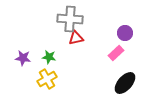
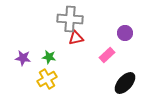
pink rectangle: moved 9 px left, 2 px down
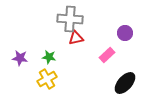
purple star: moved 3 px left
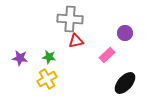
red triangle: moved 3 px down
